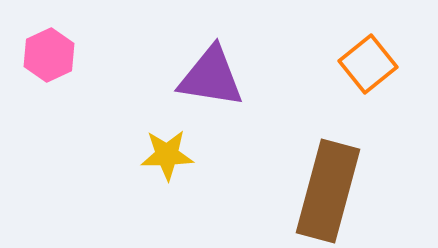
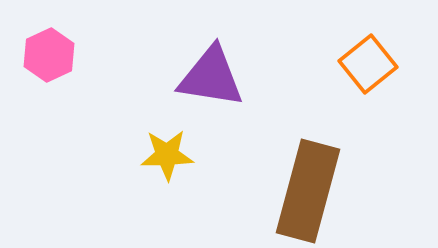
brown rectangle: moved 20 px left
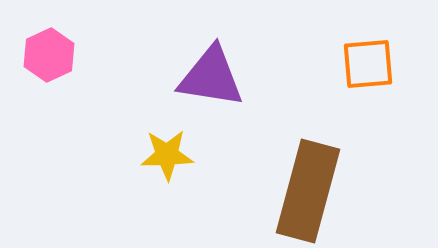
orange square: rotated 34 degrees clockwise
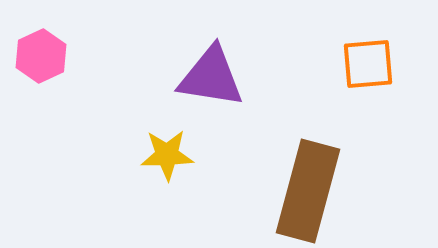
pink hexagon: moved 8 px left, 1 px down
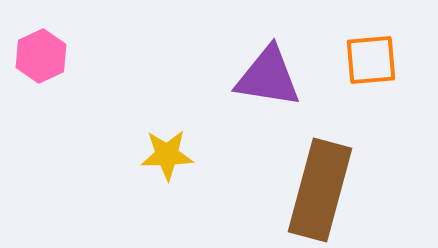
orange square: moved 3 px right, 4 px up
purple triangle: moved 57 px right
brown rectangle: moved 12 px right, 1 px up
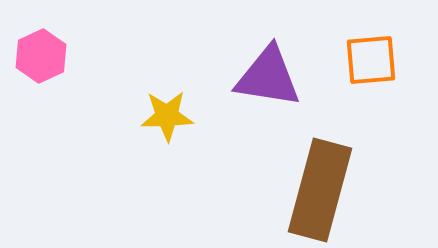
yellow star: moved 39 px up
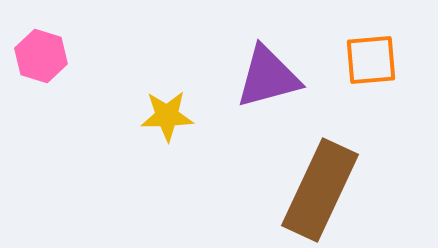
pink hexagon: rotated 18 degrees counterclockwise
purple triangle: rotated 24 degrees counterclockwise
brown rectangle: rotated 10 degrees clockwise
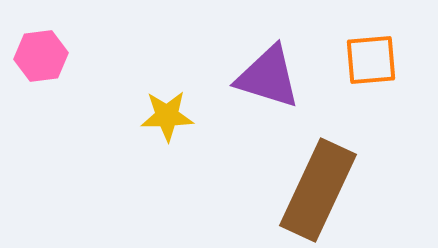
pink hexagon: rotated 24 degrees counterclockwise
purple triangle: rotated 32 degrees clockwise
brown rectangle: moved 2 px left
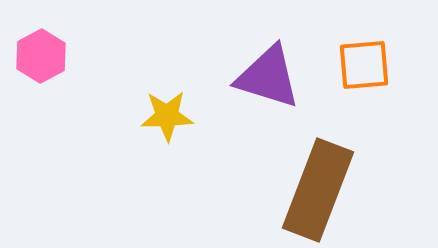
pink hexagon: rotated 21 degrees counterclockwise
orange square: moved 7 px left, 5 px down
brown rectangle: rotated 4 degrees counterclockwise
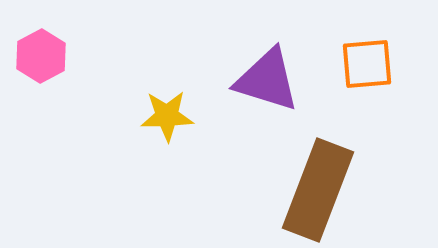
orange square: moved 3 px right, 1 px up
purple triangle: moved 1 px left, 3 px down
